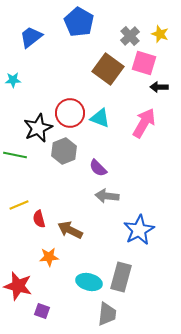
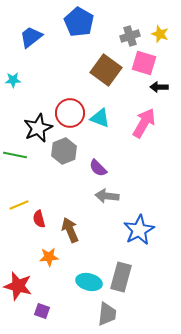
gray cross: rotated 24 degrees clockwise
brown square: moved 2 px left, 1 px down
brown arrow: rotated 40 degrees clockwise
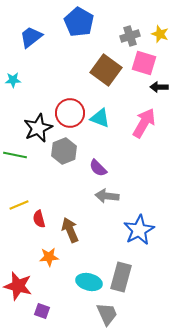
gray trapezoid: rotated 30 degrees counterclockwise
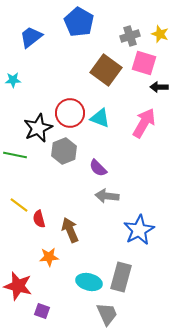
yellow line: rotated 60 degrees clockwise
